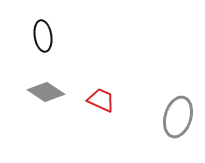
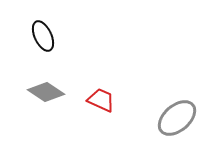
black ellipse: rotated 16 degrees counterclockwise
gray ellipse: moved 1 px left, 1 px down; rotated 33 degrees clockwise
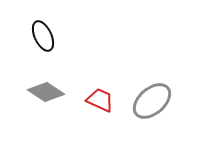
red trapezoid: moved 1 px left
gray ellipse: moved 25 px left, 17 px up
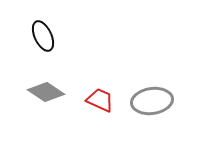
gray ellipse: rotated 33 degrees clockwise
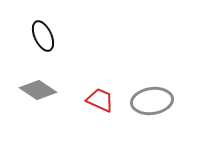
gray diamond: moved 8 px left, 2 px up
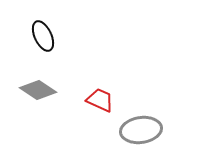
gray ellipse: moved 11 px left, 29 px down
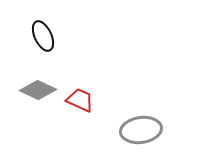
gray diamond: rotated 9 degrees counterclockwise
red trapezoid: moved 20 px left
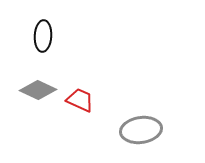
black ellipse: rotated 28 degrees clockwise
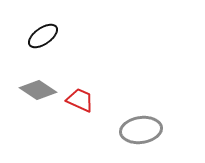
black ellipse: rotated 52 degrees clockwise
gray diamond: rotated 9 degrees clockwise
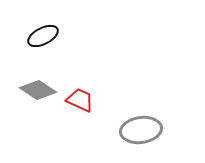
black ellipse: rotated 8 degrees clockwise
